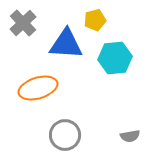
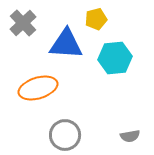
yellow pentagon: moved 1 px right, 1 px up
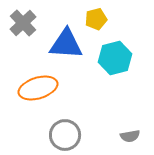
cyan hexagon: rotated 8 degrees counterclockwise
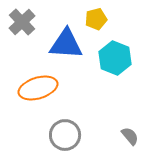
gray cross: moved 1 px left, 1 px up
cyan hexagon: rotated 24 degrees counterclockwise
gray semicircle: rotated 120 degrees counterclockwise
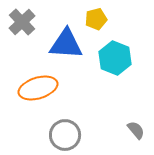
gray semicircle: moved 6 px right, 6 px up
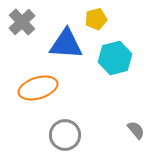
cyan hexagon: rotated 24 degrees clockwise
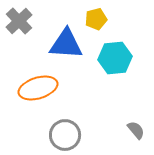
gray cross: moved 3 px left, 1 px up
cyan hexagon: rotated 8 degrees clockwise
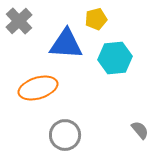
gray semicircle: moved 4 px right
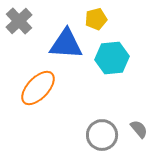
cyan hexagon: moved 3 px left
orange ellipse: rotated 30 degrees counterclockwise
gray semicircle: moved 1 px left, 1 px up
gray circle: moved 37 px right
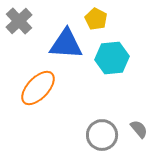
yellow pentagon: rotated 30 degrees counterclockwise
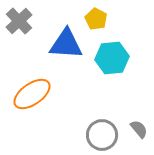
orange ellipse: moved 6 px left, 6 px down; rotated 12 degrees clockwise
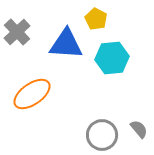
gray cross: moved 2 px left, 11 px down
